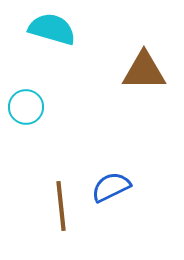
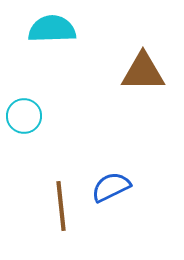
cyan semicircle: rotated 18 degrees counterclockwise
brown triangle: moved 1 px left, 1 px down
cyan circle: moved 2 px left, 9 px down
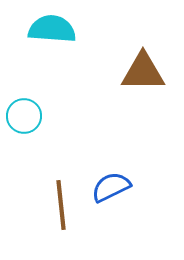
cyan semicircle: rotated 6 degrees clockwise
brown line: moved 1 px up
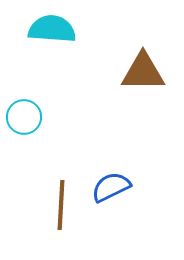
cyan circle: moved 1 px down
brown line: rotated 9 degrees clockwise
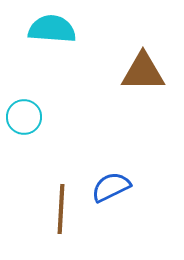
brown line: moved 4 px down
